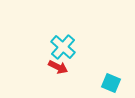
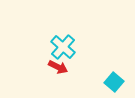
cyan square: moved 3 px right, 1 px up; rotated 18 degrees clockwise
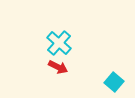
cyan cross: moved 4 px left, 4 px up
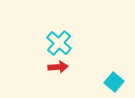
red arrow: rotated 30 degrees counterclockwise
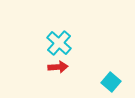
cyan square: moved 3 px left
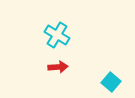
cyan cross: moved 2 px left, 8 px up; rotated 10 degrees counterclockwise
